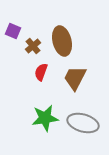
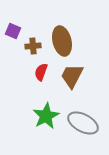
brown cross: rotated 35 degrees clockwise
brown trapezoid: moved 3 px left, 2 px up
green star: moved 1 px right, 2 px up; rotated 20 degrees counterclockwise
gray ellipse: rotated 12 degrees clockwise
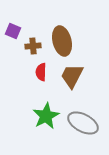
red semicircle: rotated 18 degrees counterclockwise
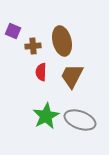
gray ellipse: moved 3 px left, 3 px up; rotated 8 degrees counterclockwise
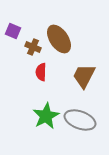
brown ellipse: moved 3 px left, 2 px up; rotated 20 degrees counterclockwise
brown cross: moved 1 px down; rotated 28 degrees clockwise
brown trapezoid: moved 12 px right
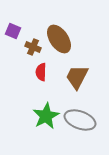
brown trapezoid: moved 7 px left, 1 px down
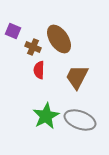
red semicircle: moved 2 px left, 2 px up
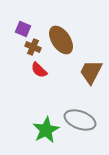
purple square: moved 10 px right, 2 px up
brown ellipse: moved 2 px right, 1 px down
red semicircle: rotated 48 degrees counterclockwise
brown trapezoid: moved 14 px right, 5 px up
green star: moved 14 px down
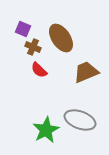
brown ellipse: moved 2 px up
brown trapezoid: moved 5 px left; rotated 40 degrees clockwise
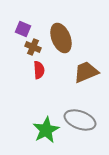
brown ellipse: rotated 12 degrees clockwise
red semicircle: rotated 138 degrees counterclockwise
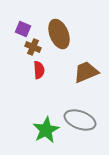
brown ellipse: moved 2 px left, 4 px up
